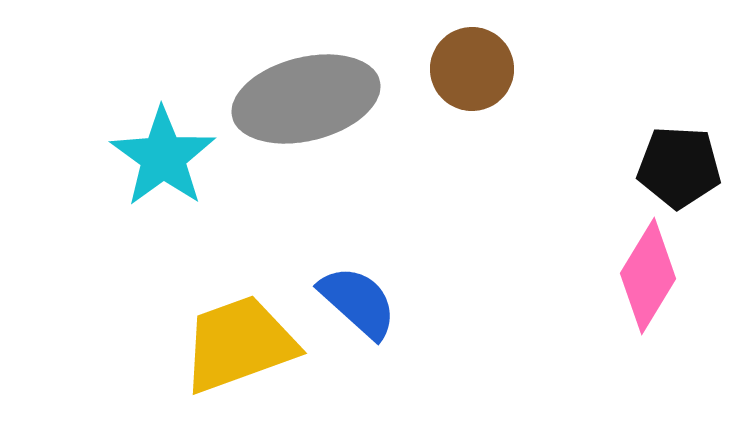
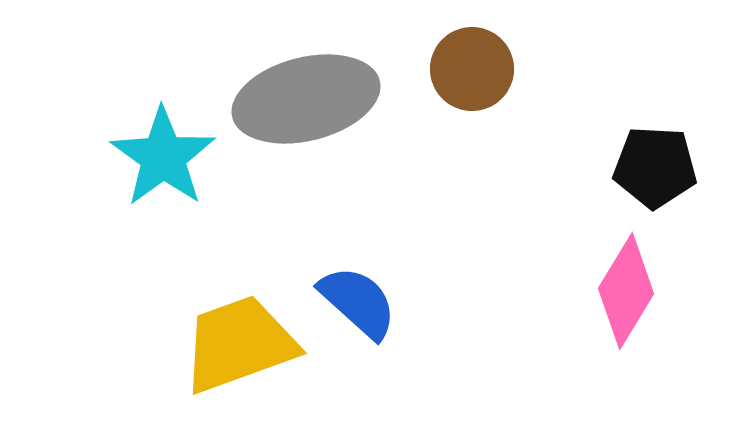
black pentagon: moved 24 px left
pink diamond: moved 22 px left, 15 px down
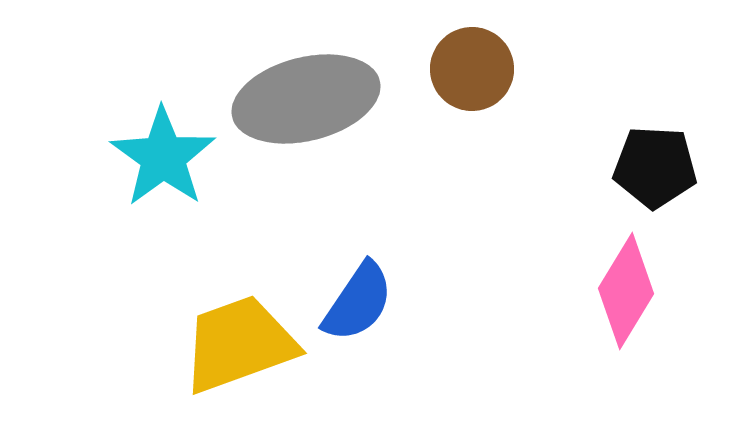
blue semicircle: rotated 82 degrees clockwise
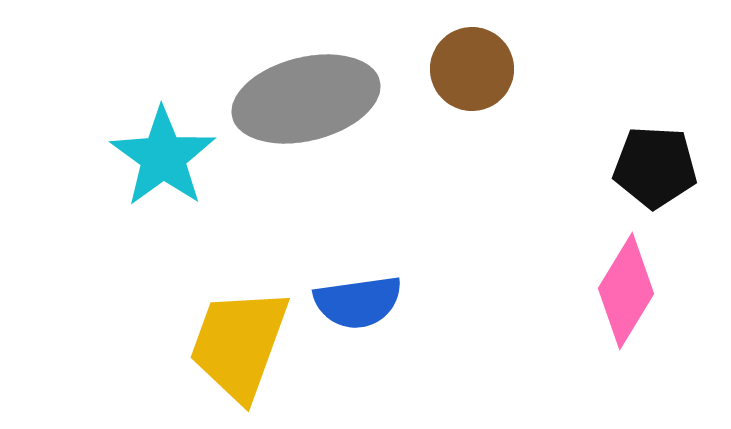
blue semicircle: rotated 48 degrees clockwise
yellow trapezoid: rotated 50 degrees counterclockwise
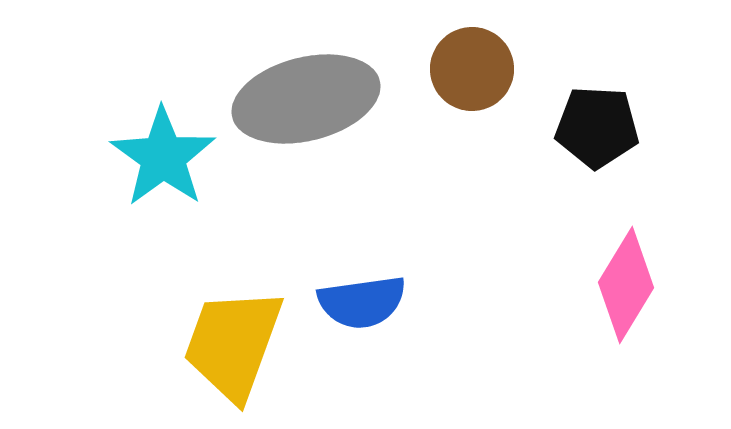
black pentagon: moved 58 px left, 40 px up
pink diamond: moved 6 px up
blue semicircle: moved 4 px right
yellow trapezoid: moved 6 px left
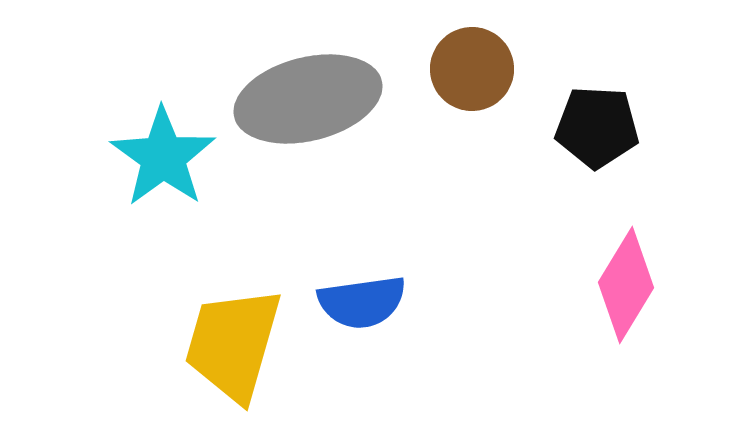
gray ellipse: moved 2 px right
yellow trapezoid: rotated 4 degrees counterclockwise
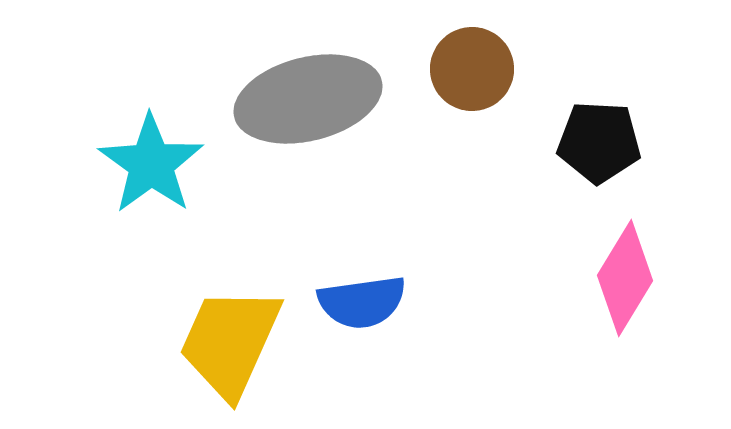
black pentagon: moved 2 px right, 15 px down
cyan star: moved 12 px left, 7 px down
pink diamond: moved 1 px left, 7 px up
yellow trapezoid: moved 3 px left, 2 px up; rotated 8 degrees clockwise
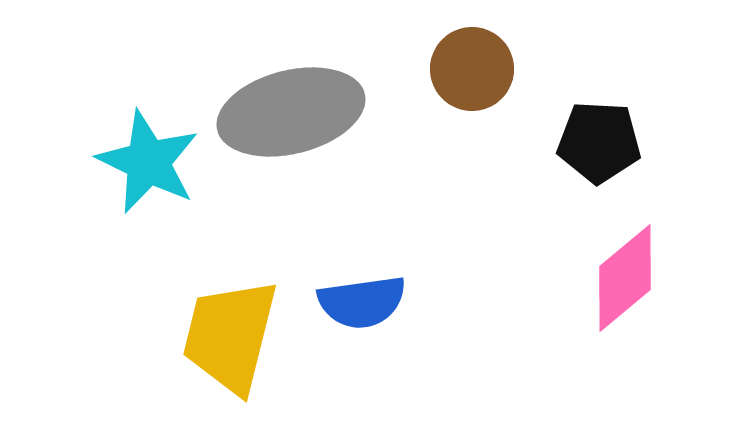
gray ellipse: moved 17 px left, 13 px down
cyan star: moved 3 px left, 2 px up; rotated 10 degrees counterclockwise
pink diamond: rotated 19 degrees clockwise
yellow trapezoid: moved 6 px up; rotated 10 degrees counterclockwise
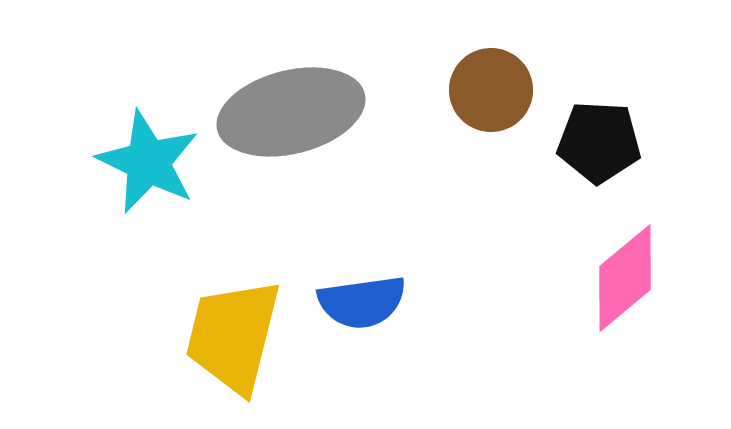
brown circle: moved 19 px right, 21 px down
yellow trapezoid: moved 3 px right
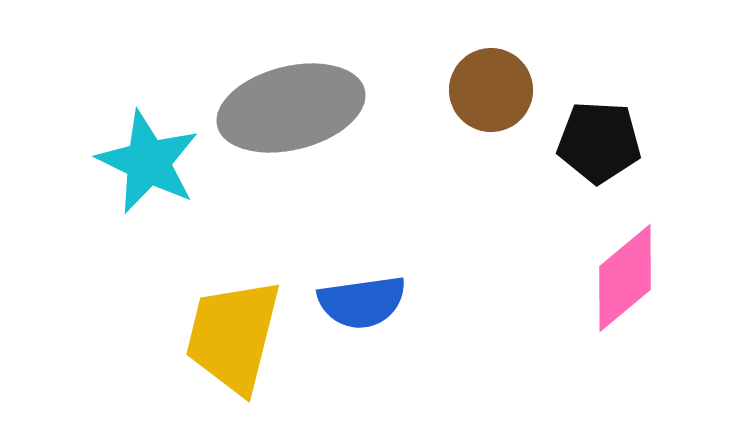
gray ellipse: moved 4 px up
